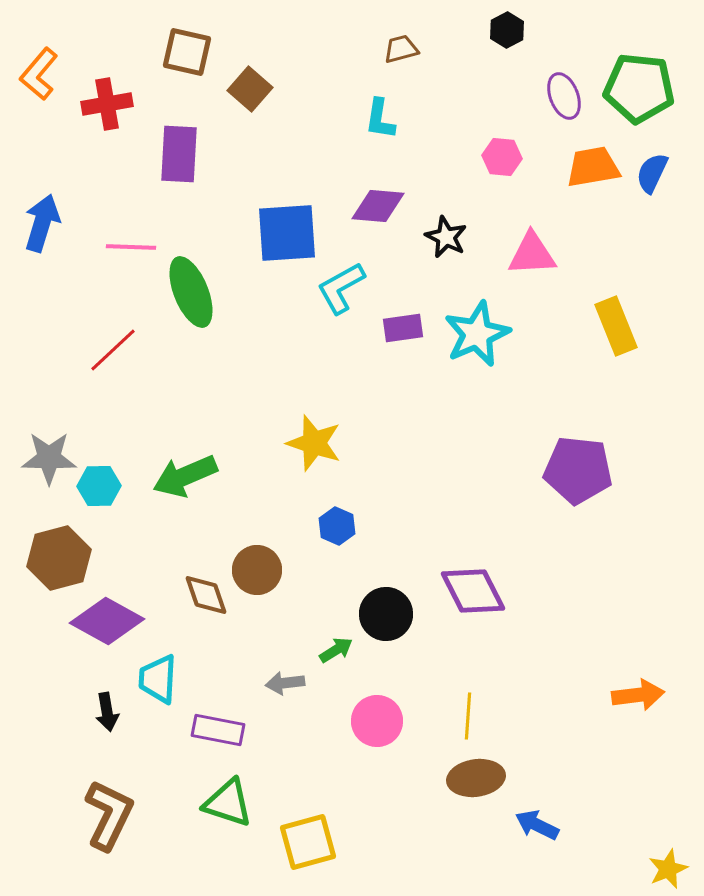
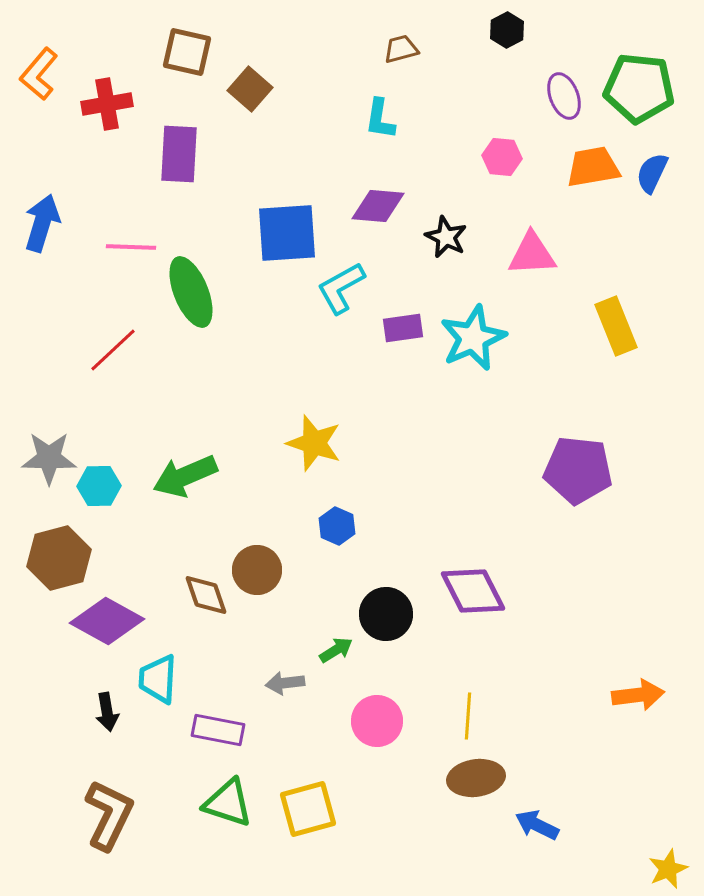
cyan star at (477, 334): moved 4 px left, 4 px down
yellow square at (308, 842): moved 33 px up
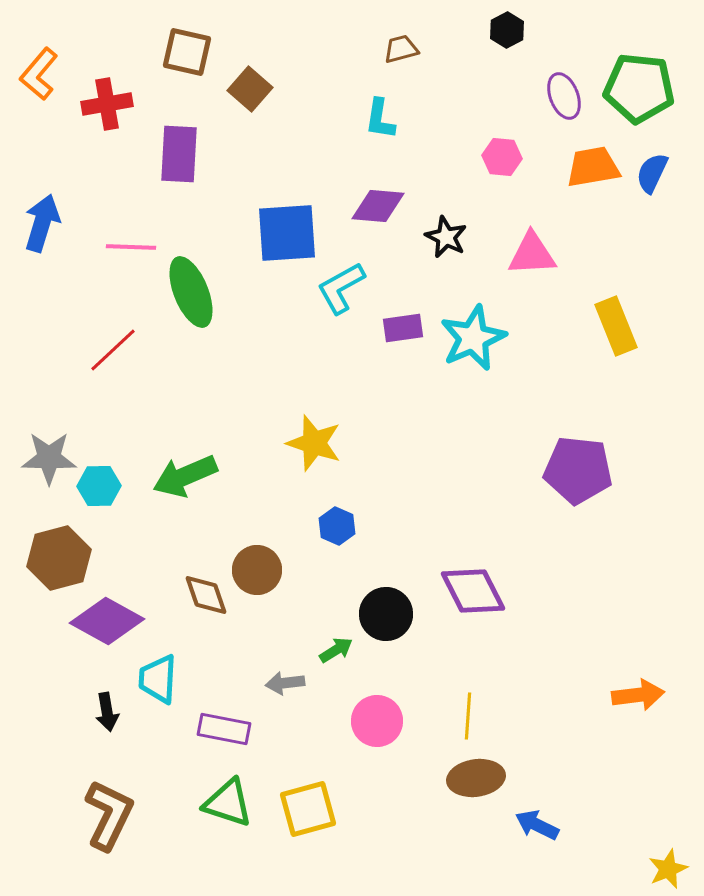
purple rectangle at (218, 730): moved 6 px right, 1 px up
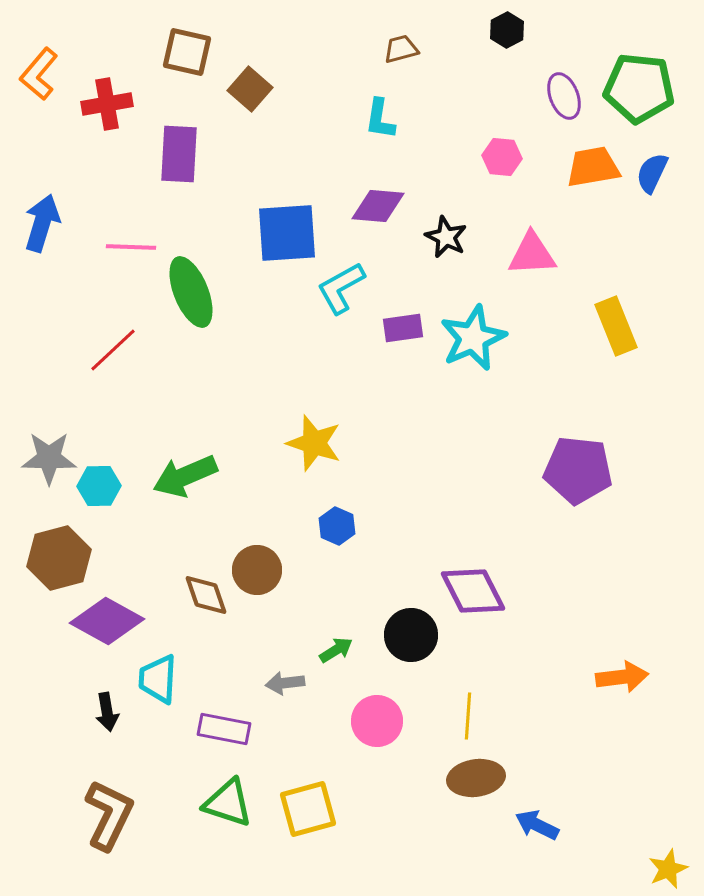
black circle at (386, 614): moved 25 px right, 21 px down
orange arrow at (638, 695): moved 16 px left, 18 px up
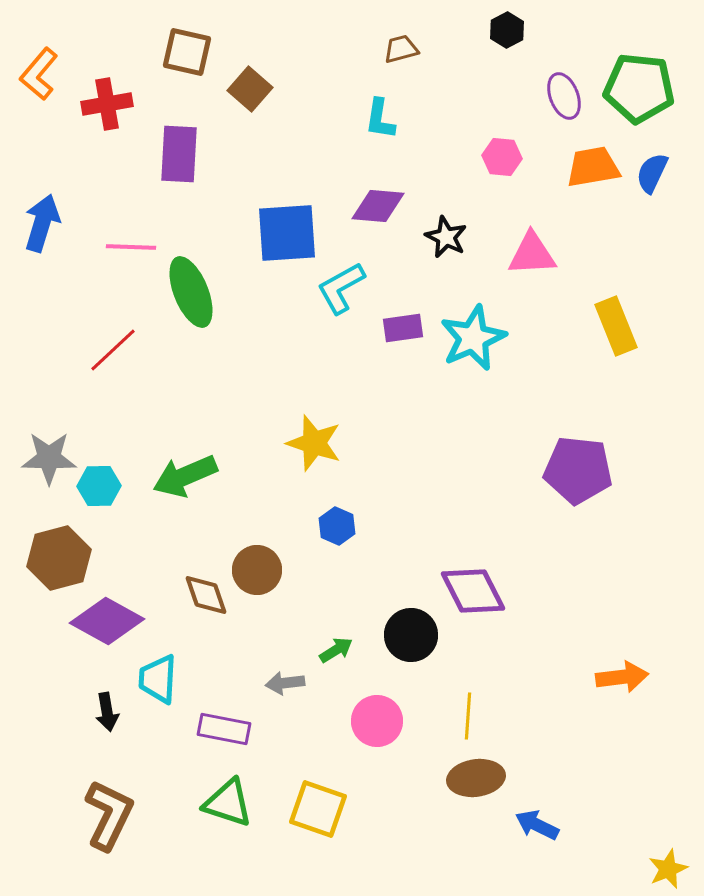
yellow square at (308, 809): moved 10 px right; rotated 34 degrees clockwise
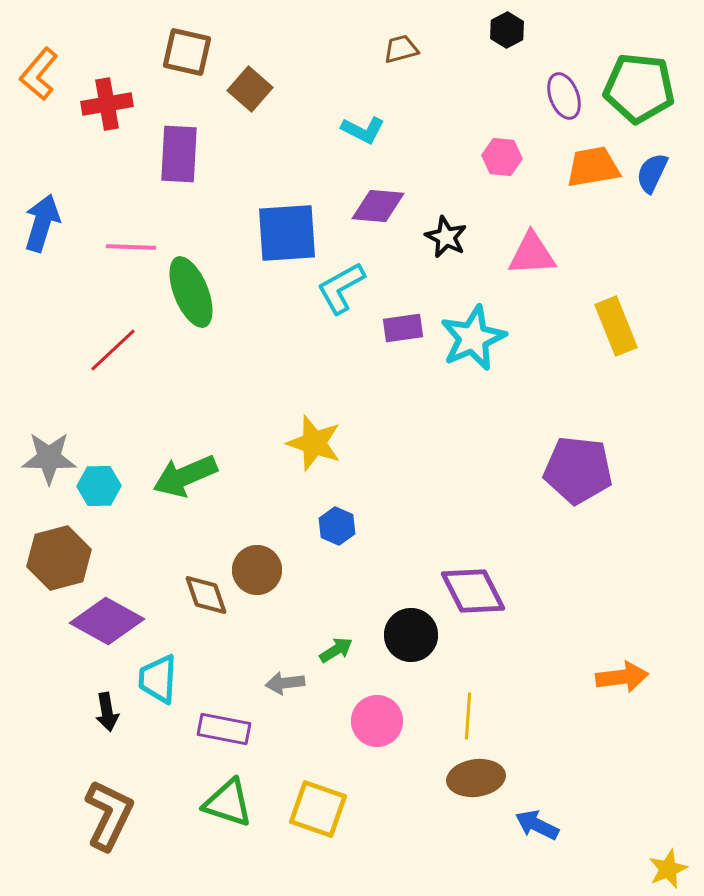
cyan L-shape at (380, 119): moved 17 px left, 11 px down; rotated 72 degrees counterclockwise
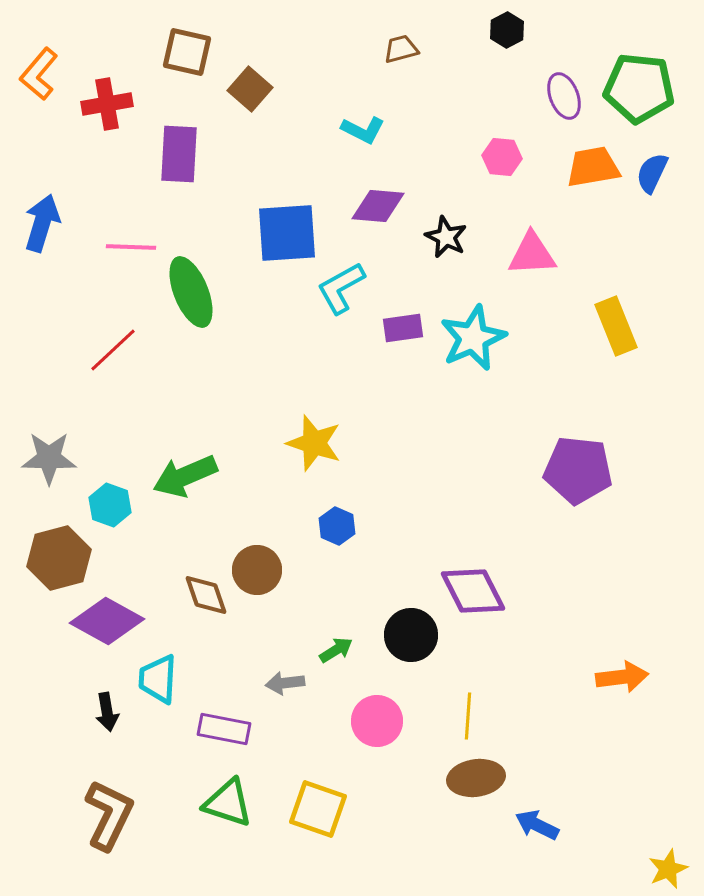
cyan hexagon at (99, 486): moved 11 px right, 19 px down; rotated 21 degrees clockwise
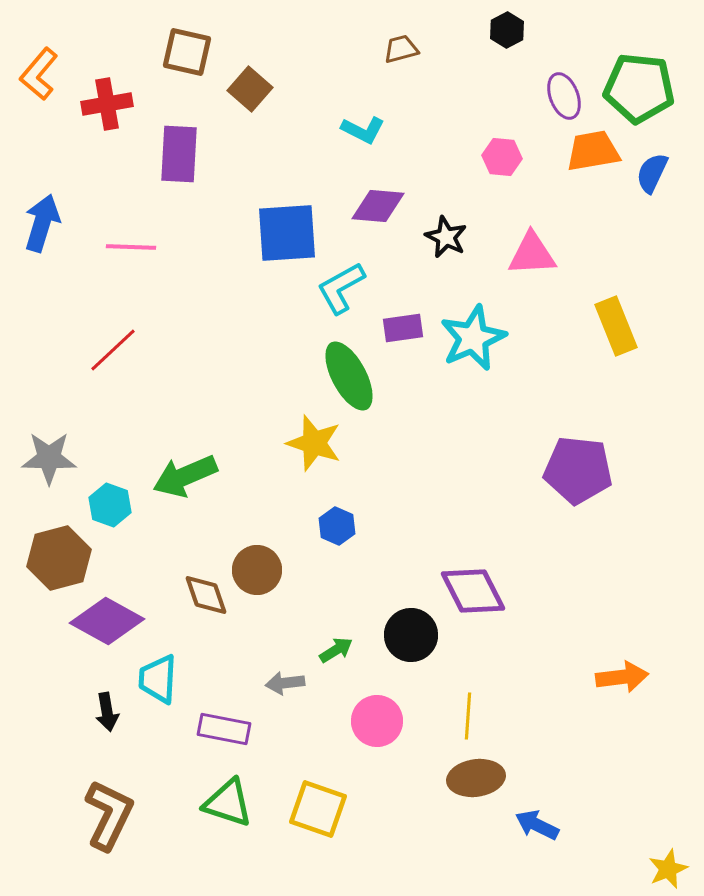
orange trapezoid at (593, 167): moved 16 px up
green ellipse at (191, 292): moved 158 px right, 84 px down; rotated 6 degrees counterclockwise
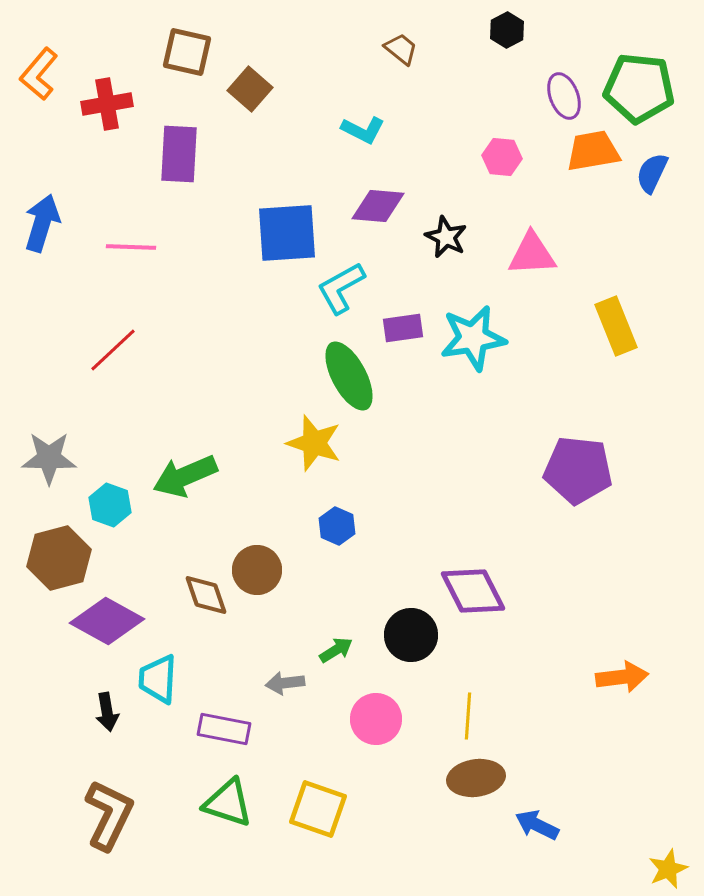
brown trapezoid at (401, 49): rotated 54 degrees clockwise
cyan star at (473, 338): rotated 14 degrees clockwise
pink circle at (377, 721): moved 1 px left, 2 px up
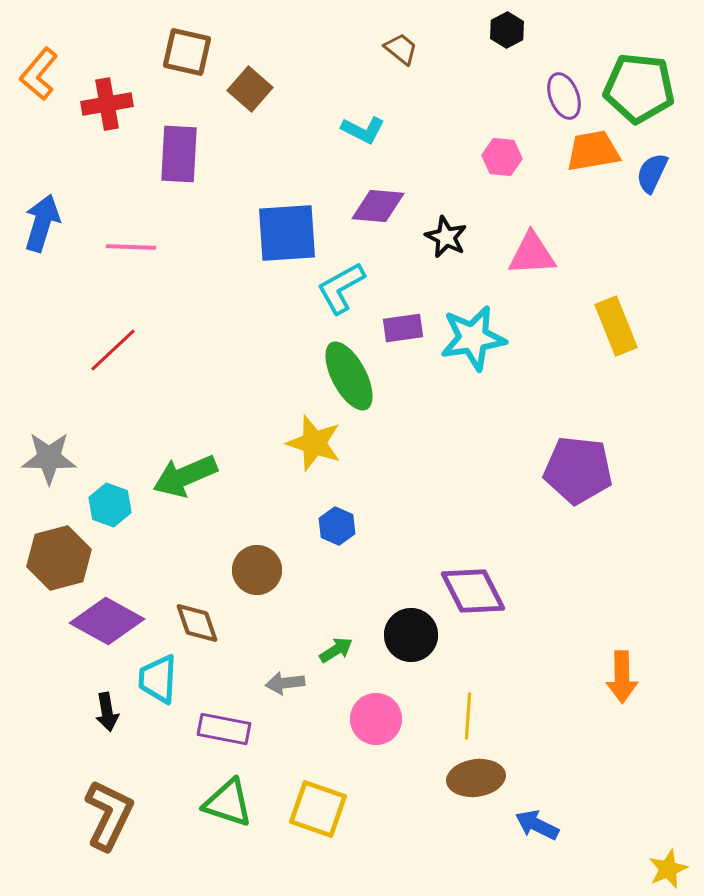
brown diamond at (206, 595): moved 9 px left, 28 px down
orange arrow at (622, 677): rotated 96 degrees clockwise
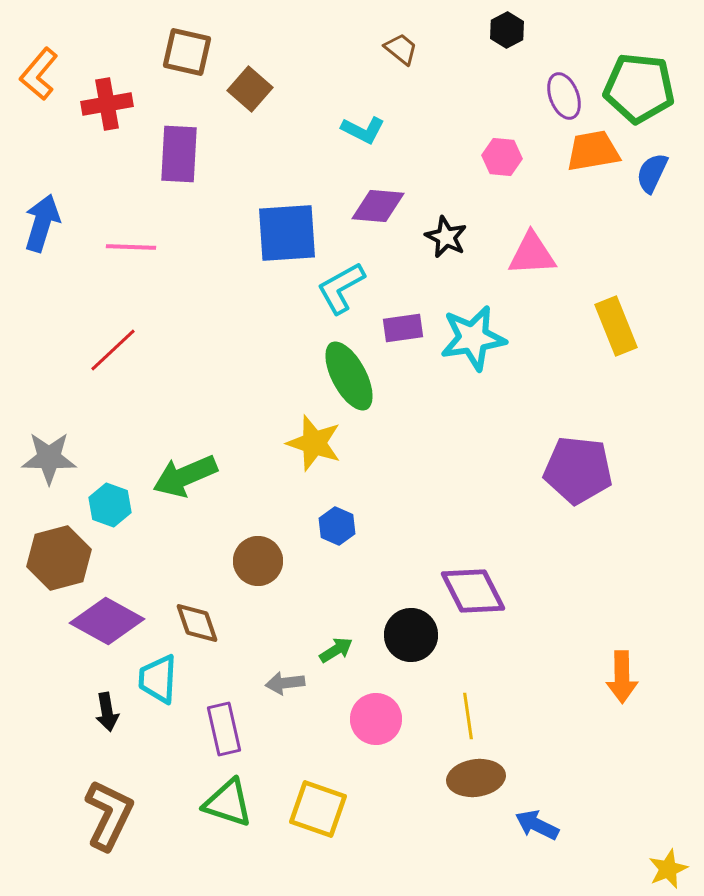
brown circle at (257, 570): moved 1 px right, 9 px up
yellow line at (468, 716): rotated 12 degrees counterclockwise
purple rectangle at (224, 729): rotated 66 degrees clockwise
